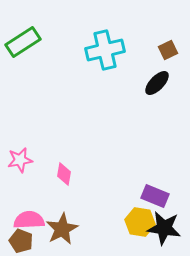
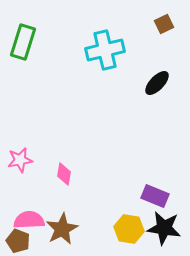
green rectangle: rotated 40 degrees counterclockwise
brown square: moved 4 px left, 26 px up
yellow hexagon: moved 11 px left, 7 px down
brown pentagon: moved 3 px left
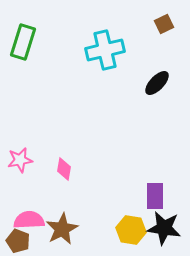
pink diamond: moved 5 px up
purple rectangle: rotated 68 degrees clockwise
yellow hexagon: moved 2 px right, 1 px down
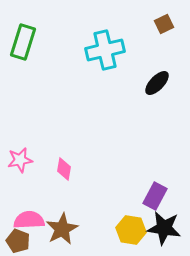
purple rectangle: rotated 28 degrees clockwise
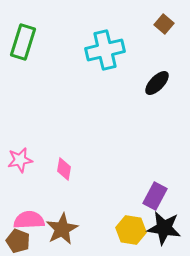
brown square: rotated 24 degrees counterclockwise
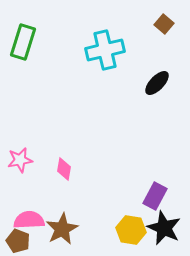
black star: rotated 16 degrees clockwise
